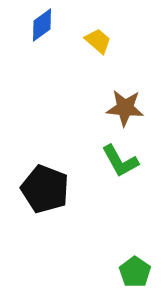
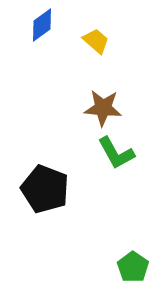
yellow trapezoid: moved 2 px left
brown star: moved 22 px left
green L-shape: moved 4 px left, 8 px up
green pentagon: moved 2 px left, 5 px up
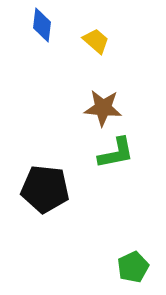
blue diamond: rotated 48 degrees counterclockwise
green L-shape: rotated 72 degrees counterclockwise
black pentagon: rotated 15 degrees counterclockwise
green pentagon: rotated 12 degrees clockwise
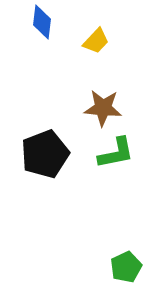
blue diamond: moved 3 px up
yellow trapezoid: rotated 92 degrees clockwise
black pentagon: moved 35 px up; rotated 27 degrees counterclockwise
green pentagon: moved 7 px left
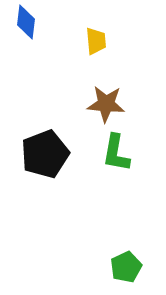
blue diamond: moved 16 px left
yellow trapezoid: rotated 48 degrees counterclockwise
brown star: moved 3 px right, 4 px up
green L-shape: rotated 111 degrees clockwise
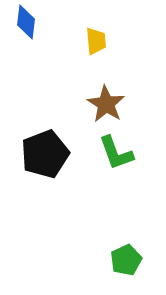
brown star: rotated 27 degrees clockwise
green L-shape: rotated 30 degrees counterclockwise
green pentagon: moved 7 px up
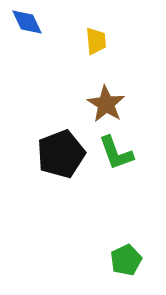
blue diamond: moved 1 px right; rotated 32 degrees counterclockwise
black pentagon: moved 16 px right
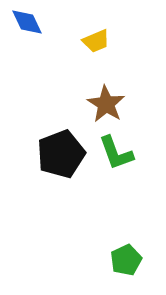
yellow trapezoid: rotated 72 degrees clockwise
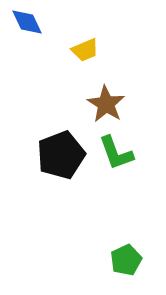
yellow trapezoid: moved 11 px left, 9 px down
black pentagon: moved 1 px down
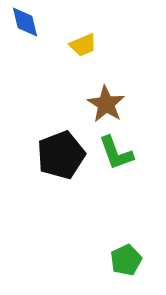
blue diamond: moved 2 px left; rotated 12 degrees clockwise
yellow trapezoid: moved 2 px left, 5 px up
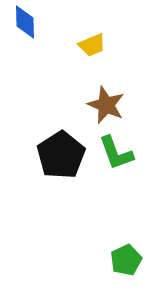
blue diamond: rotated 12 degrees clockwise
yellow trapezoid: moved 9 px right
brown star: moved 1 px down; rotated 9 degrees counterclockwise
black pentagon: rotated 12 degrees counterclockwise
